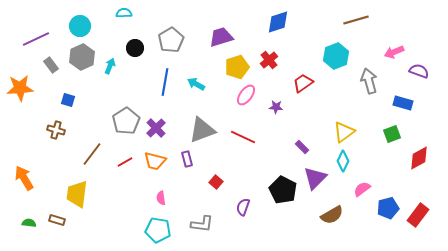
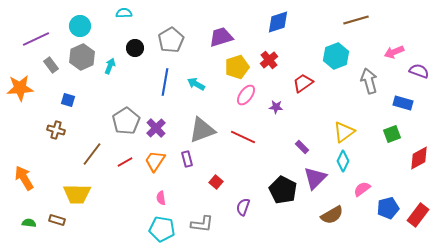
orange trapezoid at (155, 161): rotated 110 degrees clockwise
yellow trapezoid at (77, 194): rotated 96 degrees counterclockwise
cyan pentagon at (158, 230): moved 4 px right, 1 px up
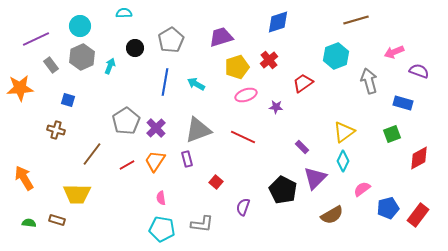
pink ellipse at (246, 95): rotated 35 degrees clockwise
gray triangle at (202, 130): moved 4 px left
red line at (125, 162): moved 2 px right, 3 px down
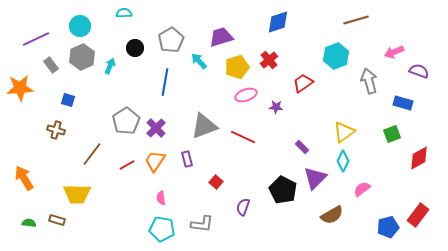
cyan arrow at (196, 84): moved 3 px right, 23 px up; rotated 18 degrees clockwise
gray triangle at (198, 130): moved 6 px right, 4 px up
blue pentagon at (388, 208): moved 19 px down
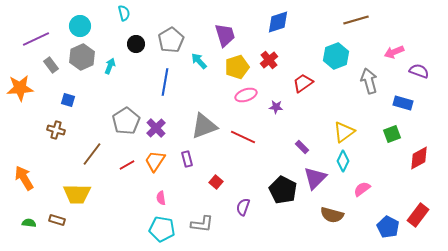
cyan semicircle at (124, 13): rotated 77 degrees clockwise
purple trapezoid at (221, 37): moved 4 px right, 2 px up; rotated 90 degrees clockwise
black circle at (135, 48): moved 1 px right, 4 px up
brown semicircle at (332, 215): rotated 45 degrees clockwise
blue pentagon at (388, 227): rotated 30 degrees counterclockwise
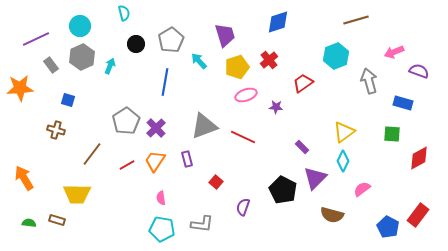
green square at (392, 134): rotated 24 degrees clockwise
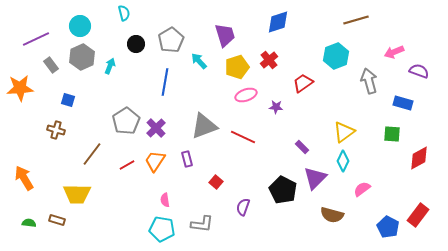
pink semicircle at (161, 198): moved 4 px right, 2 px down
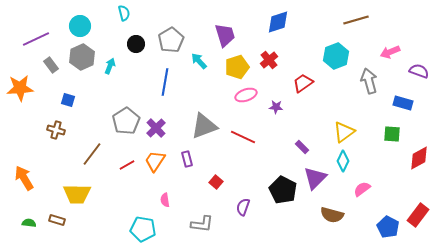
pink arrow at (394, 52): moved 4 px left
cyan pentagon at (162, 229): moved 19 px left
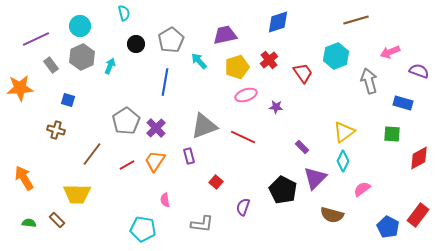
purple trapezoid at (225, 35): rotated 85 degrees counterclockwise
red trapezoid at (303, 83): moved 10 px up; rotated 90 degrees clockwise
purple rectangle at (187, 159): moved 2 px right, 3 px up
brown rectangle at (57, 220): rotated 28 degrees clockwise
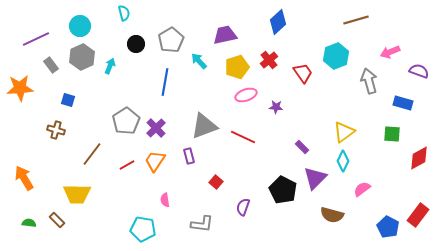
blue diamond at (278, 22): rotated 25 degrees counterclockwise
